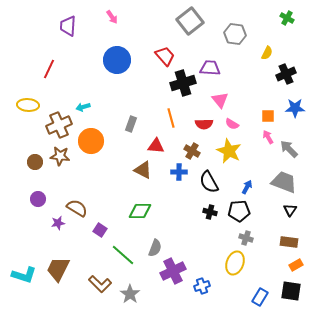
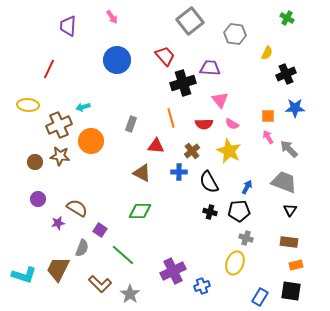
brown cross at (192, 151): rotated 21 degrees clockwise
brown triangle at (143, 170): moved 1 px left, 3 px down
gray semicircle at (155, 248): moved 73 px left
orange rectangle at (296, 265): rotated 16 degrees clockwise
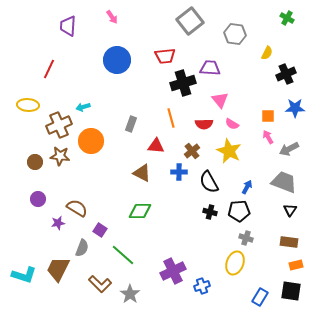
red trapezoid at (165, 56): rotated 125 degrees clockwise
gray arrow at (289, 149): rotated 72 degrees counterclockwise
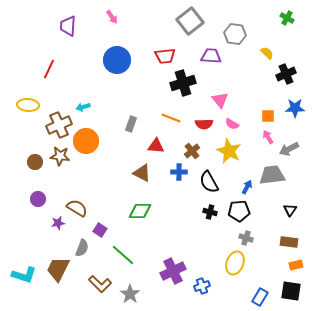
yellow semicircle at (267, 53): rotated 72 degrees counterclockwise
purple trapezoid at (210, 68): moved 1 px right, 12 px up
orange line at (171, 118): rotated 54 degrees counterclockwise
orange circle at (91, 141): moved 5 px left
gray trapezoid at (284, 182): moved 12 px left, 7 px up; rotated 28 degrees counterclockwise
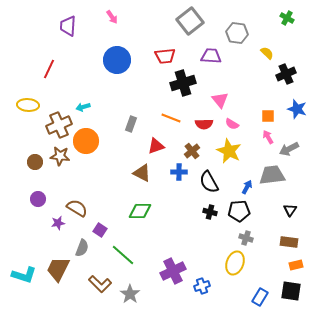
gray hexagon at (235, 34): moved 2 px right, 1 px up
blue star at (295, 108): moved 2 px right, 1 px down; rotated 18 degrees clockwise
red triangle at (156, 146): rotated 24 degrees counterclockwise
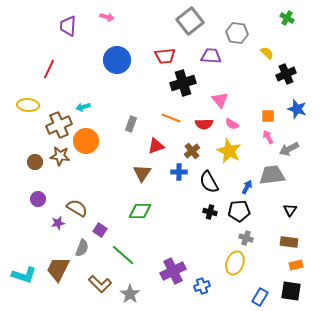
pink arrow at (112, 17): moved 5 px left; rotated 40 degrees counterclockwise
brown triangle at (142, 173): rotated 36 degrees clockwise
